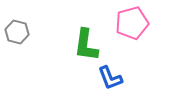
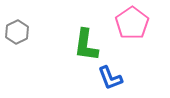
pink pentagon: rotated 20 degrees counterclockwise
gray hexagon: rotated 20 degrees clockwise
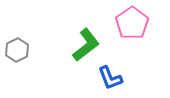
gray hexagon: moved 18 px down
green L-shape: rotated 136 degrees counterclockwise
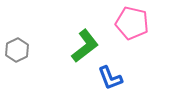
pink pentagon: rotated 24 degrees counterclockwise
green L-shape: moved 1 px left, 1 px down
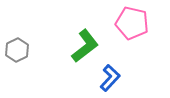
blue L-shape: rotated 116 degrees counterclockwise
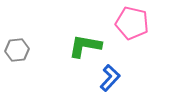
green L-shape: rotated 132 degrees counterclockwise
gray hexagon: rotated 20 degrees clockwise
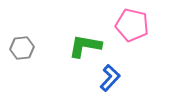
pink pentagon: moved 2 px down
gray hexagon: moved 5 px right, 2 px up
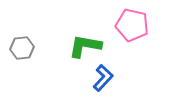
blue L-shape: moved 7 px left
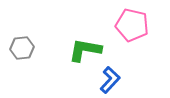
green L-shape: moved 4 px down
blue L-shape: moved 7 px right, 2 px down
